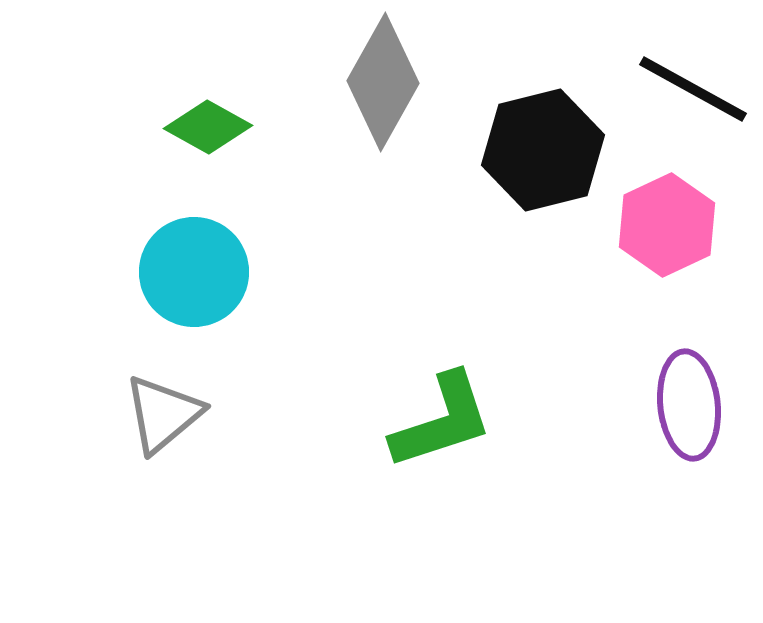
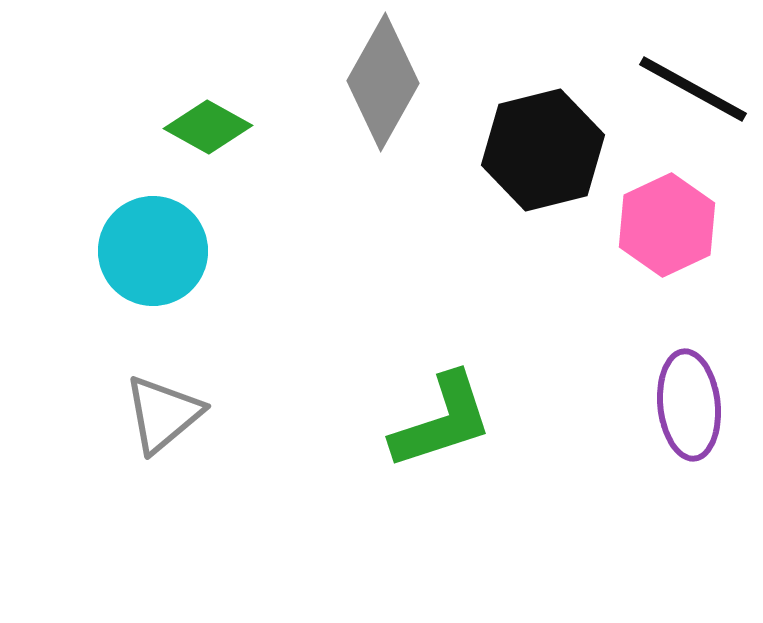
cyan circle: moved 41 px left, 21 px up
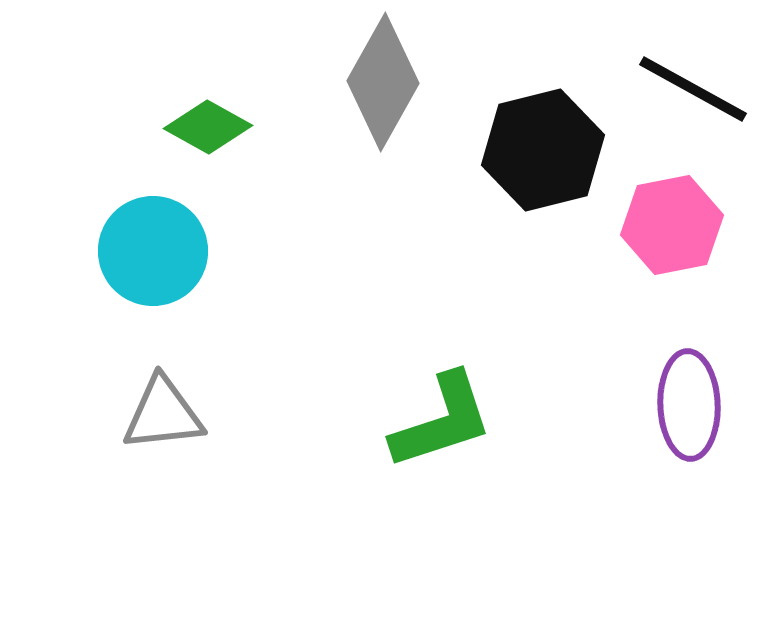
pink hexagon: moved 5 px right; rotated 14 degrees clockwise
purple ellipse: rotated 4 degrees clockwise
gray triangle: rotated 34 degrees clockwise
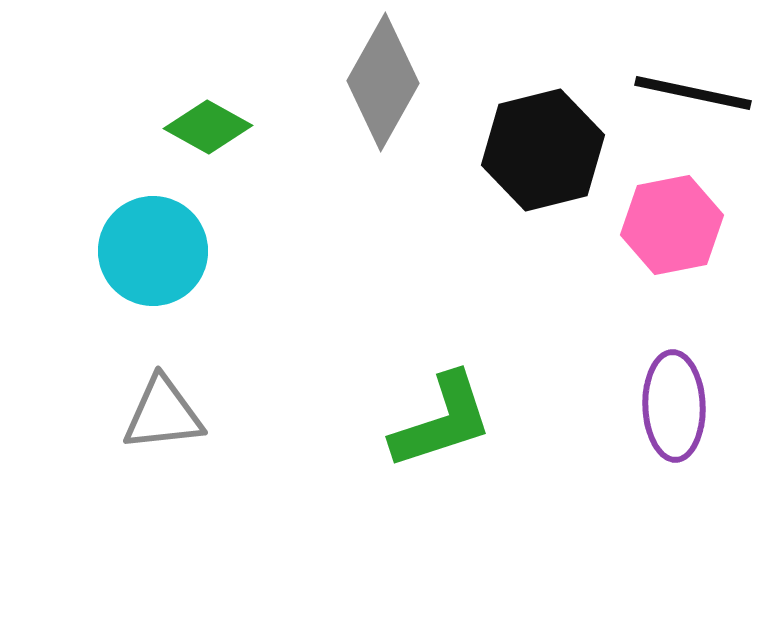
black line: moved 4 px down; rotated 17 degrees counterclockwise
purple ellipse: moved 15 px left, 1 px down
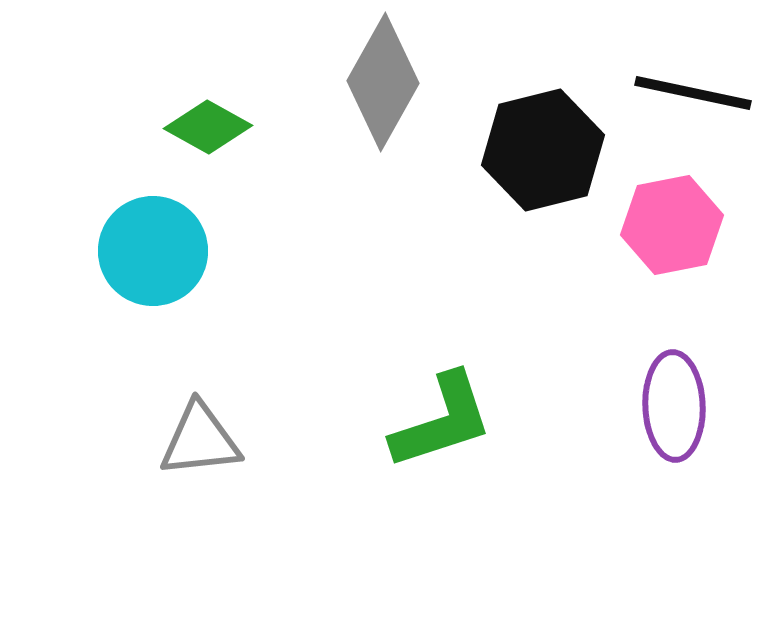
gray triangle: moved 37 px right, 26 px down
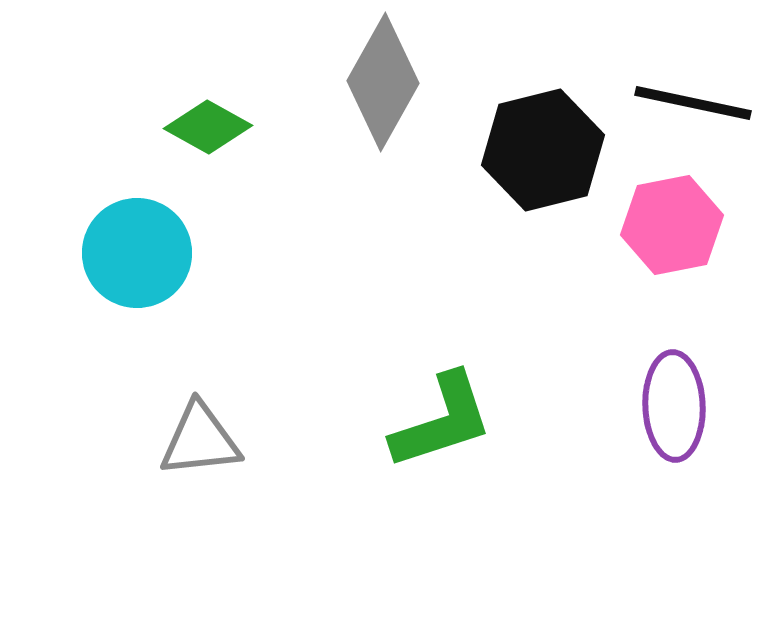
black line: moved 10 px down
cyan circle: moved 16 px left, 2 px down
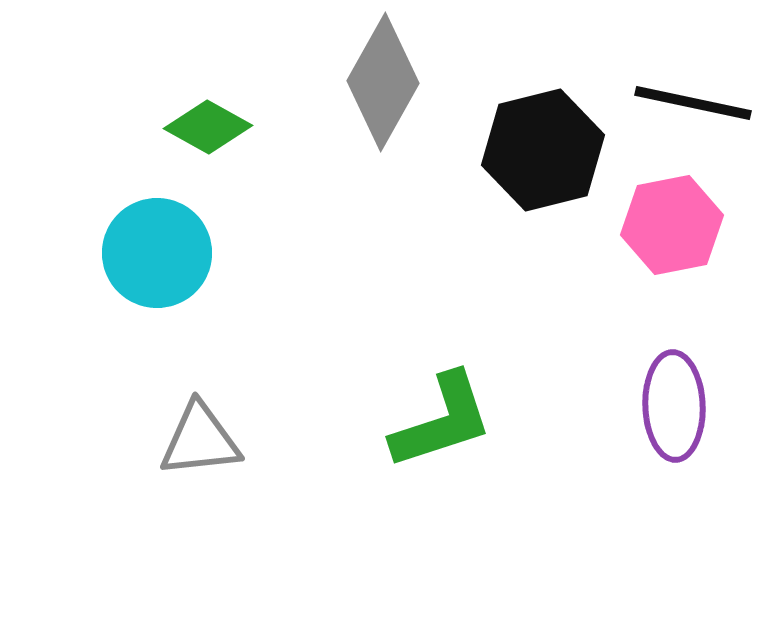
cyan circle: moved 20 px right
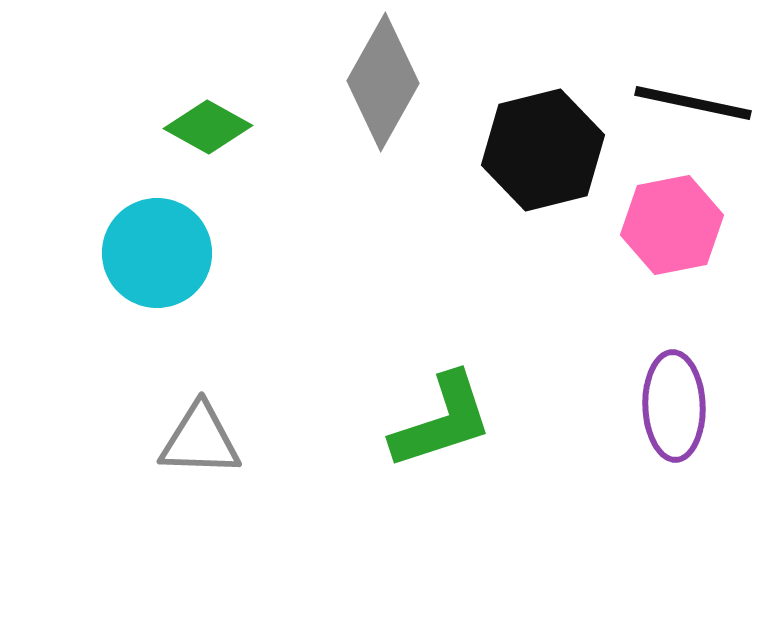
gray triangle: rotated 8 degrees clockwise
